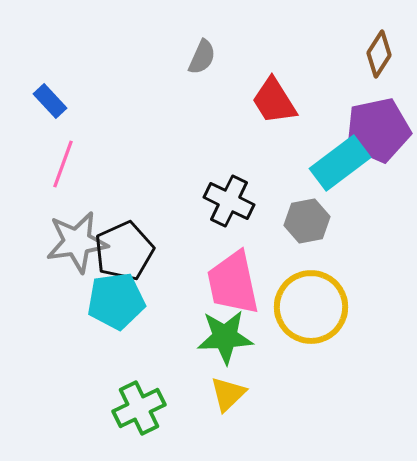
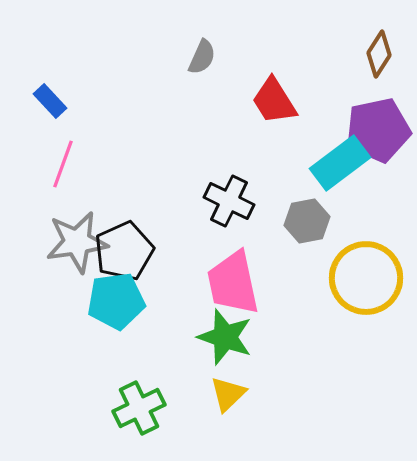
yellow circle: moved 55 px right, 29 px up
green star: rotated 22 degrees clockwise
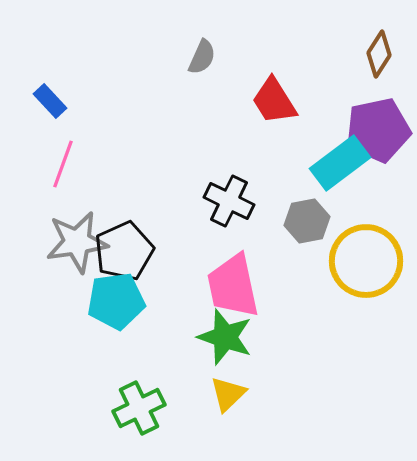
yellow circle: moved 17 px up
pink trapezoid: moved 3 px down
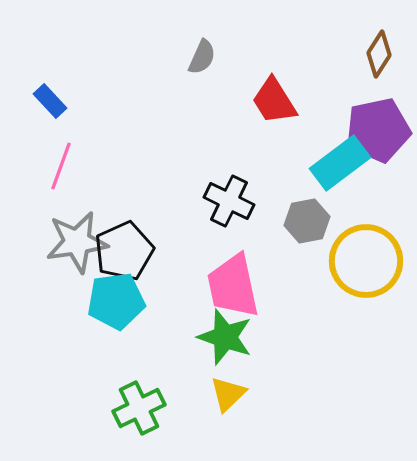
pink line: moved 2 px left, 2 px down
